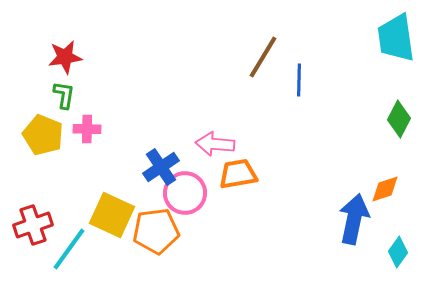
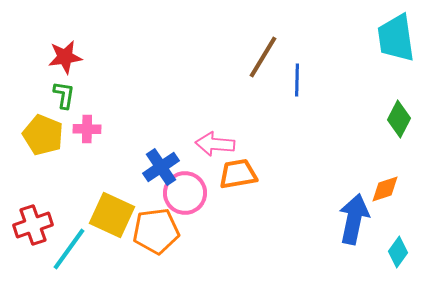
blue line: moved 2 px left
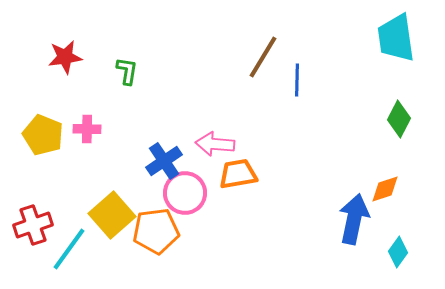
green L-shape: moved 63 px right, 24 px up
blue cross: moved 3 px right, 6 px up
yellow square: rotated 24 degrees clockwise
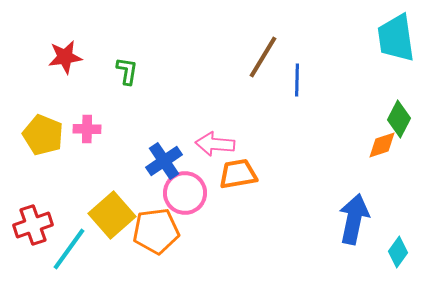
orange diamond: moved 3 px left, 44 px up
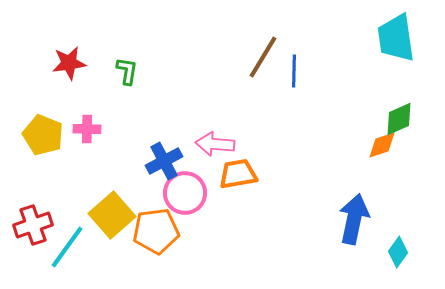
red star: moved 4 px right, 6 px down
blue line: moved 3 px left, 9 px up
green diamond: rotated 39 degrees clockwise
blue cross: rotated 6 degrees clockwise
cyan line: moved 2 px left, 2 px up
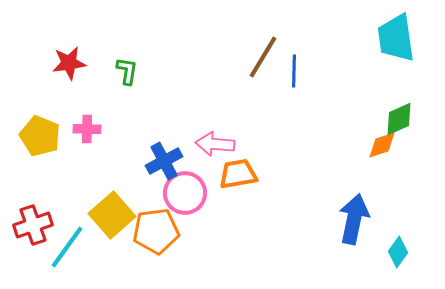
yellow pentagon: moved 3 px left, 1 px down
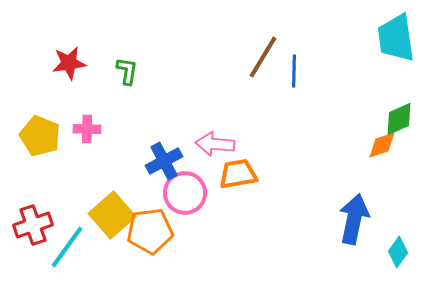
orange pentagon: moved 6 px left
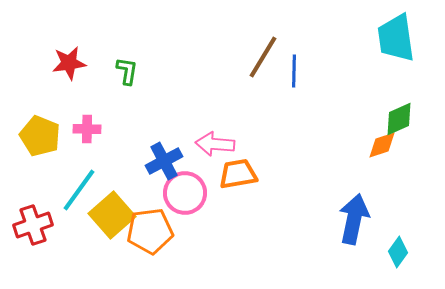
cyan line: moved 12 px right, 57 px up
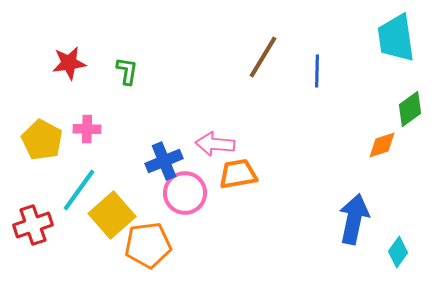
blue line: moved 23 px right
green diamond: moved 11 px right, 10 px up; rotated 12 degrees counterclockwise
yellow pentagon: moved 2 px right, 4 px down; rotated 6 degrees clockwise
blue cross: rotated 6 degrees clockwise
orange pentagon: moved 2 px left, 14 px down
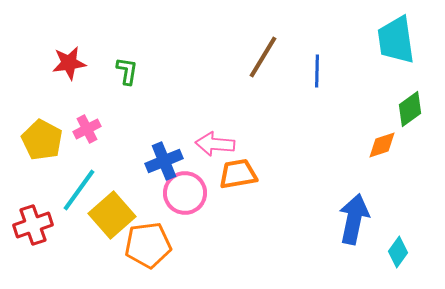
cyan trapezoid: moved 2 px down
pink cross: rotated 28 degrees counterclockwise
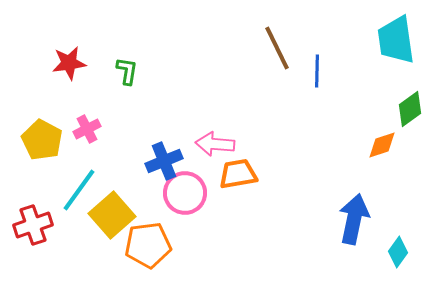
brown line: moved 14 px right, 9 px up; rotated 57 degrees counterclockwise
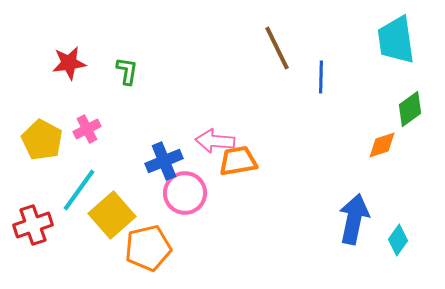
blue line: moved 4 px right, 6 px down
pink arrow: moved 3 px up
orange trapezoid: moved 13 px up
orange pentagon: moved 3 px down; rotated 6 degrees counterclockwise
cyan diamond: moved 12 px up
